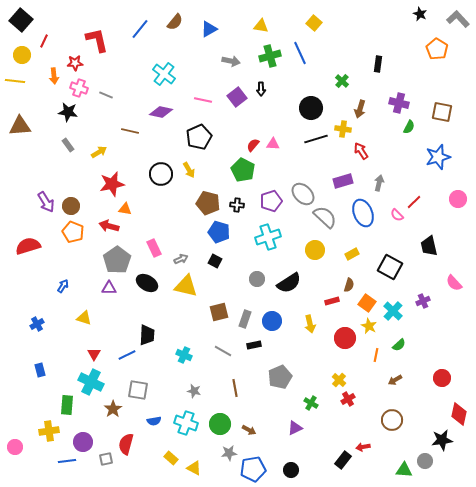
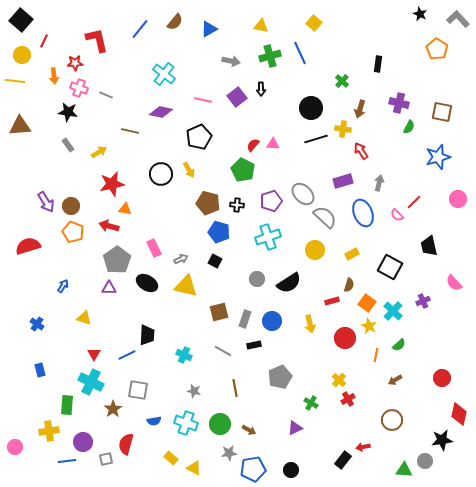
blue cross at (37, 324): rotated 24 degrees counterclockwise
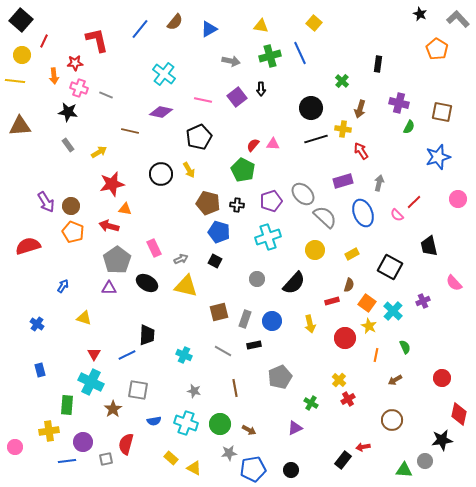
black semicircle at (289, 283): moved 5 px right; rotated 15 degrees counterclockwise
green semicircle at (399, 345): moved 6 px right, 2 px down; rotated 72 degrees counterclockwise
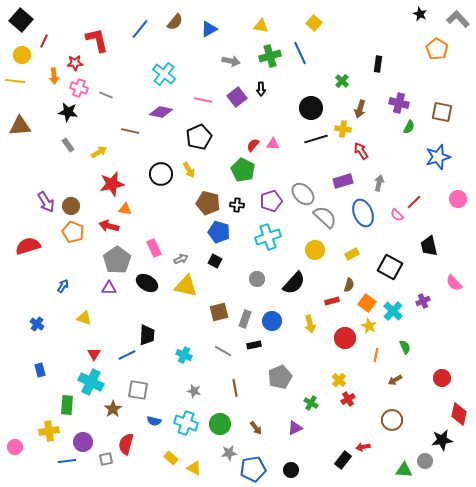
blue semicircle at (154, 421): rotated 24 degrees clockwise
brown arrow at (249, 430): moved 7 px right, 2 px up; rotated 24 degrees clockwise
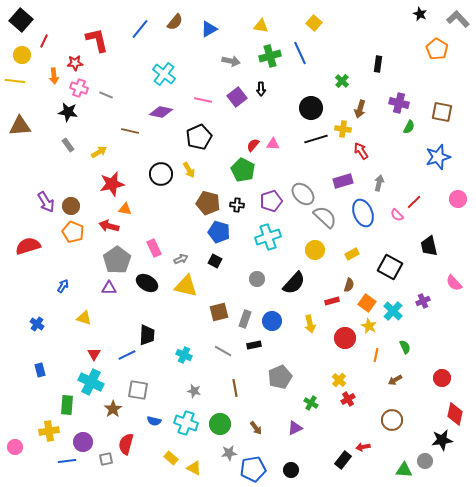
red diamond at (459, 414): moved 4 px left
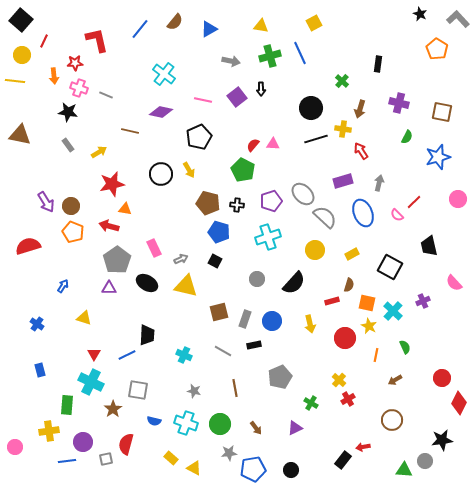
yellow square at (314, 23): rotated 21 degrees clockwise
brown triangle at (20, 126): moved 9 px down; rotated 15 degrees clockwise
green semicircle at (409, 127): moved 2 px left, 10 px down
orange square at (367, 303): rotated 24 degrees counterclockwise
red diamond at (455, 414): moved 4 px right, 11 px up; rotated 15 degrees clockwise
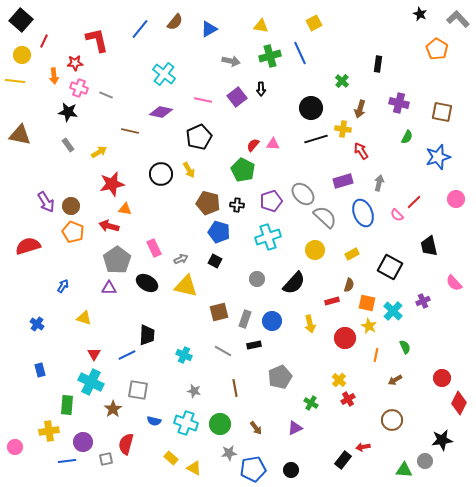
pink circle at (458, 199): moved 2 px left
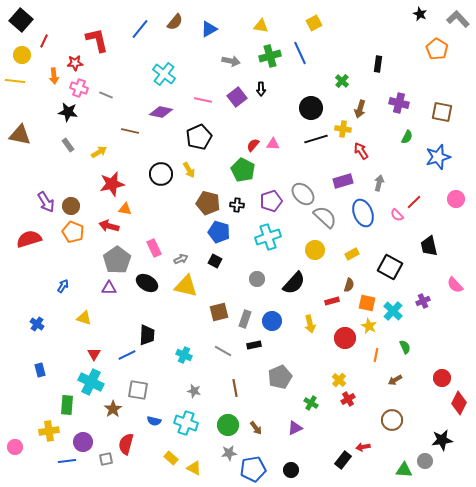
red semicircle at (28, 246): moved 1 px right, 7 px up
pink semicircle at (454, 283): moved 1 px right, 2 px down
green circle at (220, 424): moved 8 px right, 1 px down
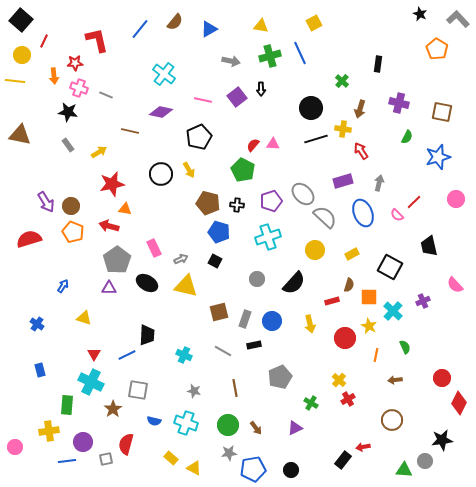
orange square at (367, 303): moved 2 px right, 6 px up; rotated 12 degrees counterclockwise
brown arrow at (395, 380): rotated 24 degrees clockwise
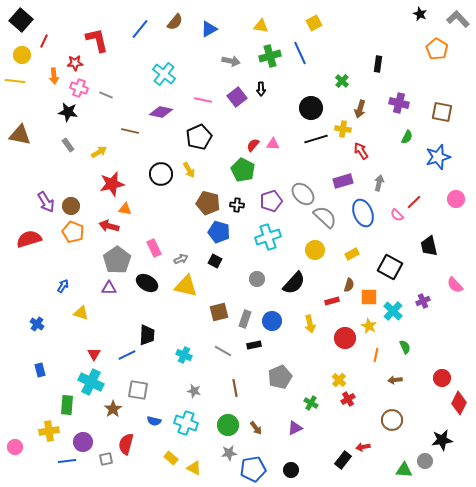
yellow triangle at (84, 318): moved 3 px left, 5 px up
